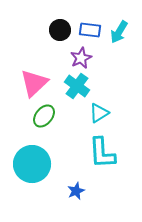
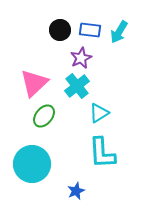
cyan cross: rotated 15 degrees clockwise
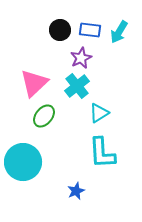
cyan circle: moved 9 px left, 2 px up
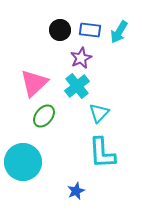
cyan triangle: rotated 15 degrees counterclockwise
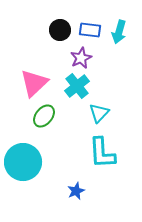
cyan arrow: rotated 15 degrees counterclockwise
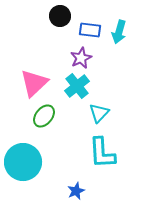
black circle: moved 14 px up
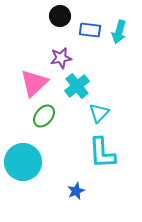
purple star: moved 20 px left; rotated 15 degrees clockwise
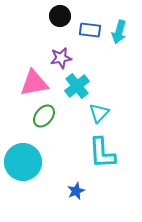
pink triangle: rotated 32 degrees clockwise
